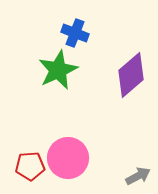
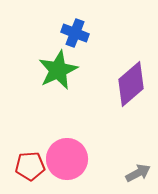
purple diamond: moved 9 px down
pink circle: moved 1 px left, 1 px down
gray arrow: moved 3 px up
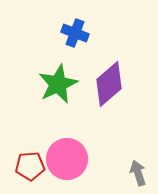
green star: moved 14 px down
purple diamond: moved 22 px left
gray arrow: rotated 80 degrees counterclockwise
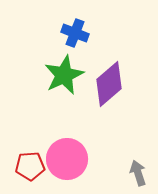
green star: moved 6 px right, 9 px up
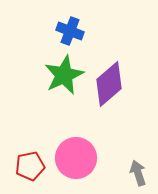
blue cross: moved 5 px left, 2 px up
pink circle: moved 9 px right, 1 px up
red pentagon: rotated 8 degrees counterclockwise
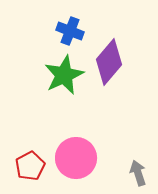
purple diamond: moved 22 px up; rotated 9 degrees counterclockwise
red pentagon: rotated 16 degrees counterclockwise
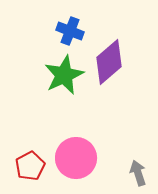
purple diamond: rotated 9 degrees clockwise
